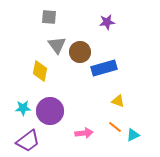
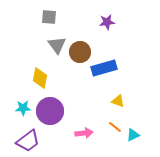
yellow diamond: moved 7 px down
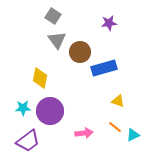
gray square: moved 4 px right, 1 px up; rotated 28 degrees clockwise
purple star: moved 2 px right, 1 px down
gray triangle: moved 5 px up
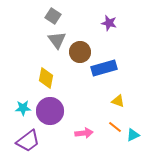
purple star: rotated 21 degrees clockwise
yellow diamond: moved 6 px right
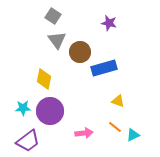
yellow diamond: moved 2 px left, 1 px down
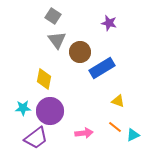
blue rectangle: moved 2 px left; rotated 15 degrees counterclockwise
purple trapezoid: moved 8 px right, 3 px up
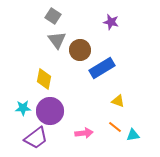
purple star: moved 2 px right, 1 px up
brown circle: moved 2 px up
cyan triangle: rotated 16 degrees clockwise
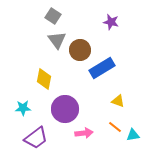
purple circle: moved 15 px right, 2 px up
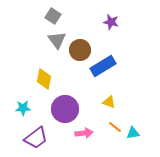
blue rectangle: moved 1 px right, 2 px up
yellow triangle: moved 9 px left, 1 px down
cyan triangle: moved 2 px up
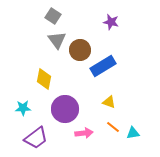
orange line: moved 2 px left
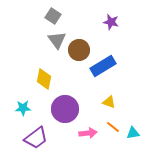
brown circle: moved 1 px left
pink arrow: moved 4 px right
